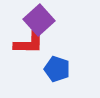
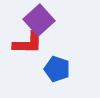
red L-shape: moved 1 px left
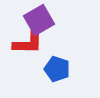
purple square: rotated 12 degrees clockwise
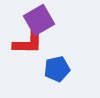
blue pentagon: rotated 30 degrees counterclockwise
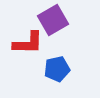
purple square: moved 14 px right
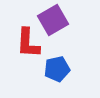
red L-shape: rotated 92 degrees clockwise
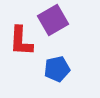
red L-shape: moved 7 px left, 2 px up
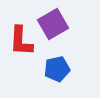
purple square: moved 4 px down
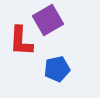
purple square: moved 5 px left, 4 px up
